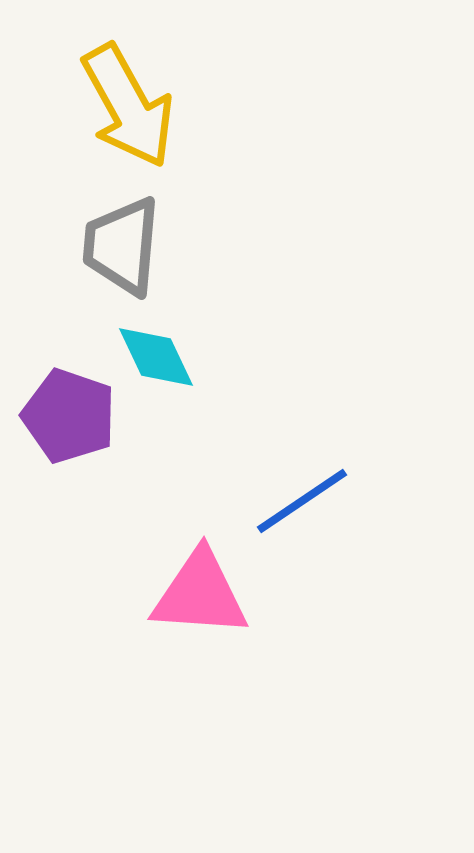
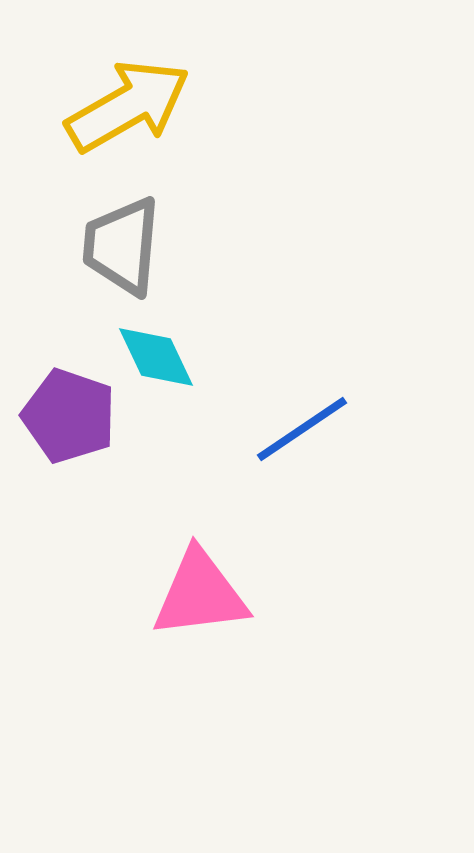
yellow arrow: rotated 91 degrees counterclockwise
blue line: moved 72 px up
pink triangle: rotated 11 degrees counterclockwise
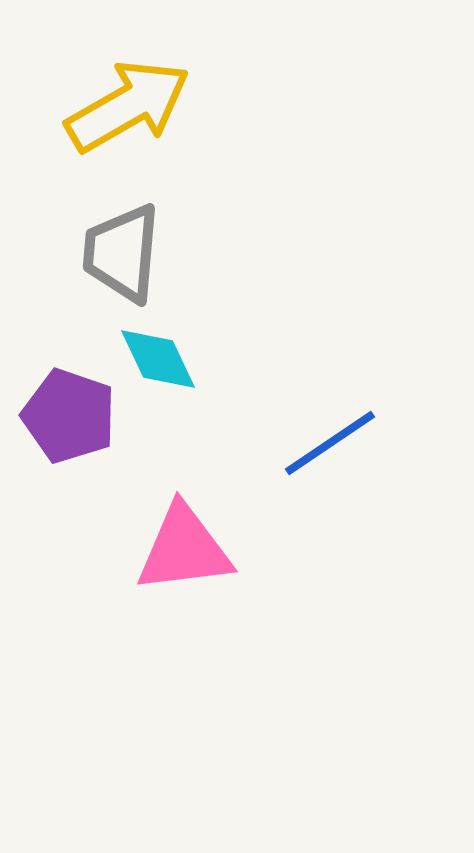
gray trapezoid: moved 7 px down
cyan diamond: moved 2 px right, 2 px down
blue line: moved 28 px right, 14 px down
pink triangle: moved 16 px left, 45 px up
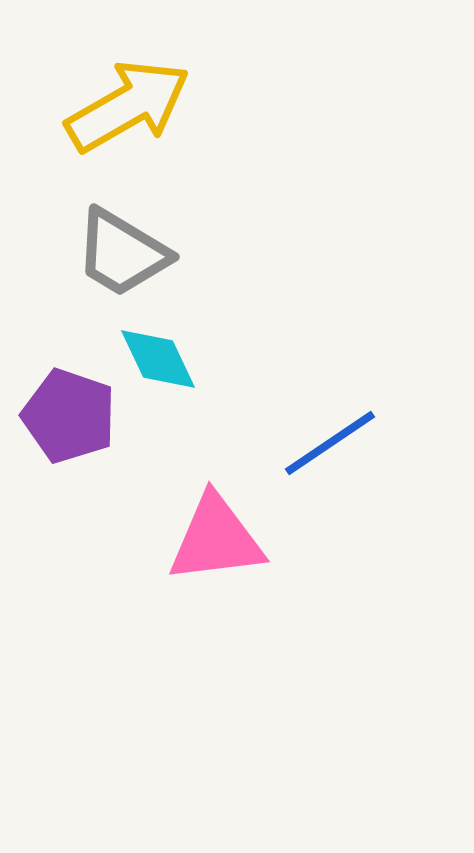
gray trapezoid: rotated 64 degrees counterclockwise
pink triangle: moved 32 px right, 10 px up
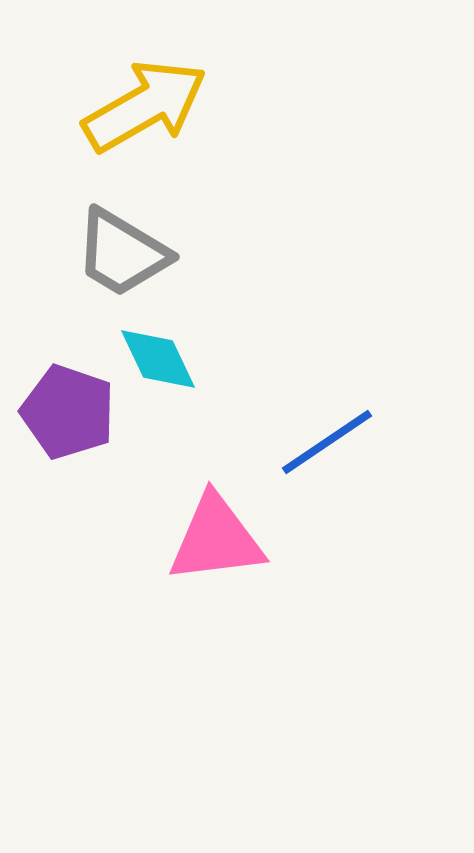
yellow arrow: moved 17 px right
purple pentagon: moved 1 px left, 4 px up
blue line: moved 3 px left, 1 px up
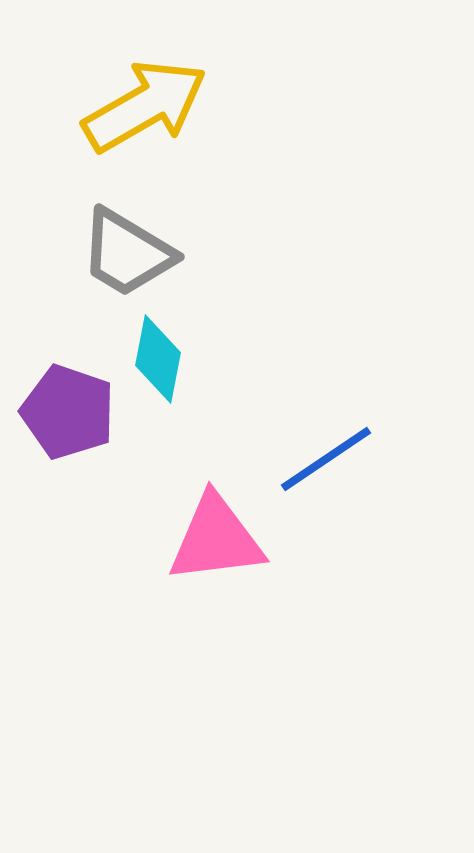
gray trapezoid: moved 5 px right
cyan diamond: rotated 36 degrees clockwise
blue line: moved 1 px left, 17 px down
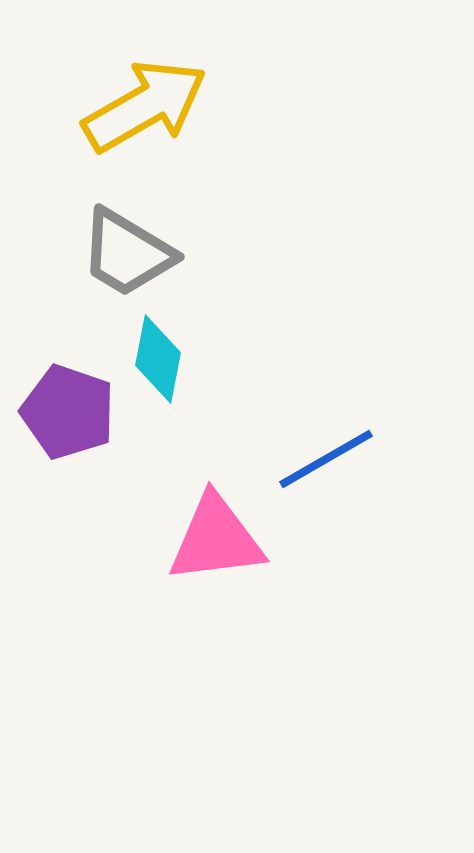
blue line: rotated 4 degrees clockwise
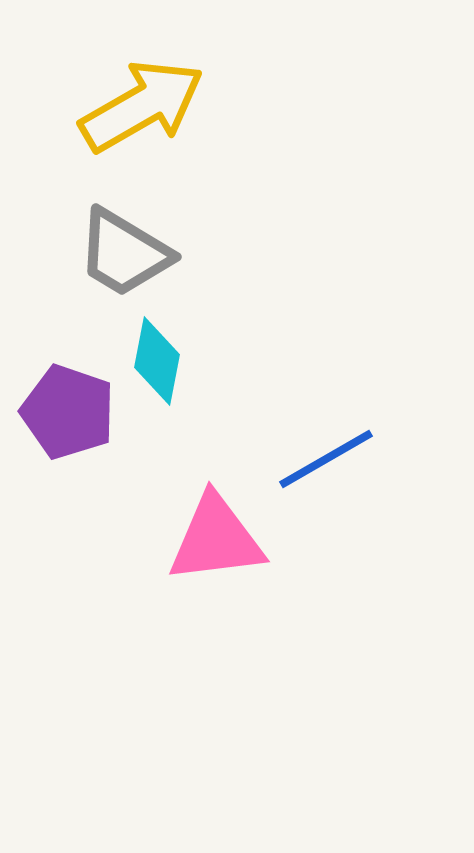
yellow arrow: moved 3 px left
gray trapezoid: moved 3 px left
cyan diamond: moved 1 px left, 2 px down
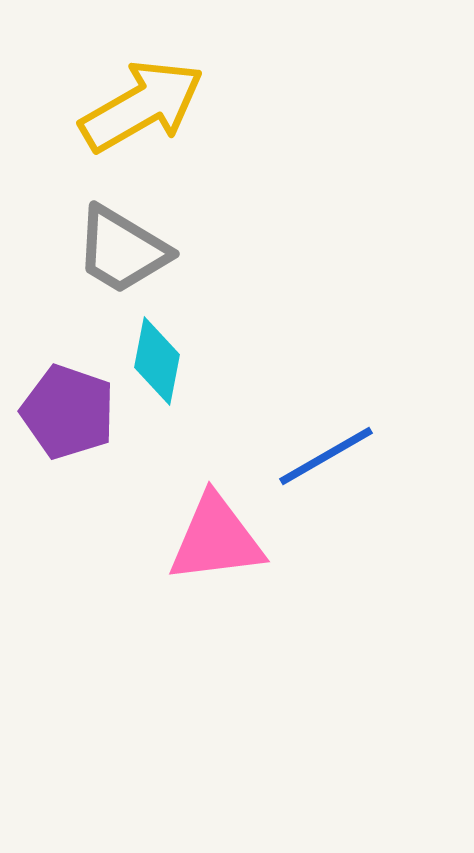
gray trapezoid: moved 2 px left, 3 px up
blue line: moved 3 px up
